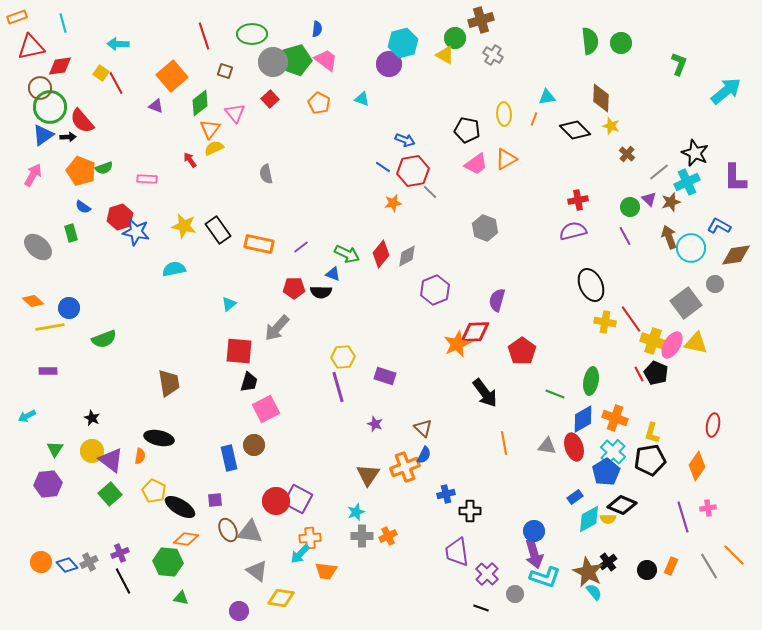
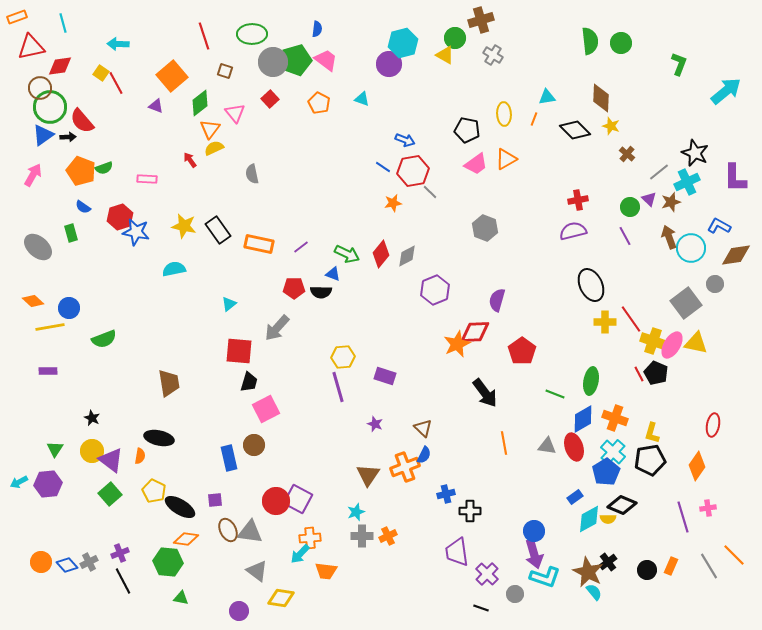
gray semicircle at (266, 174): moved 14 px left
yellow cross at (605, 322): rotated 10 degrees counterclockwise
cyan arrow at (27, 416): moved 8 px left, 66 px down
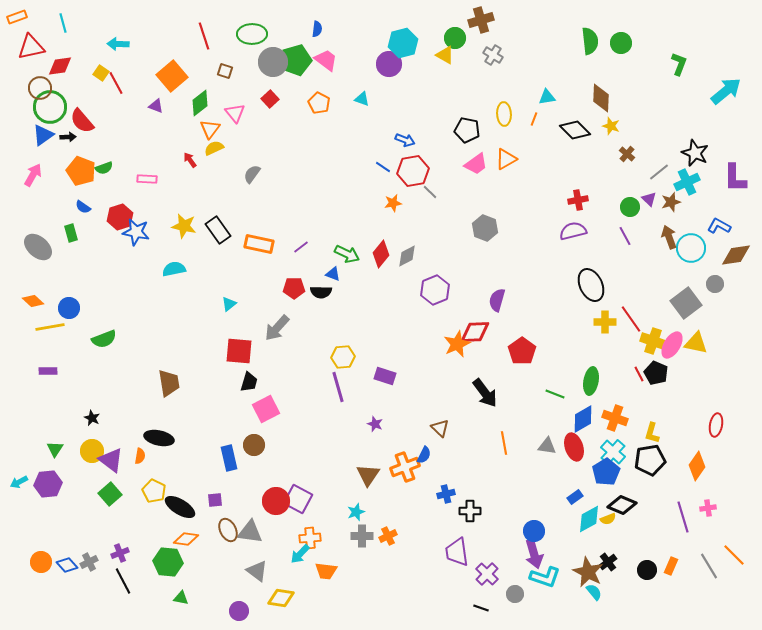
gray semicircle at (252, 174): rotated 48 degrees clockwise
red ellipse at (713, 425): moved 3 px right
brown triangle at (423, 428): moved 17 px right
yellow semicircle at (608, 519): rotated 21 degrees counterclockwise
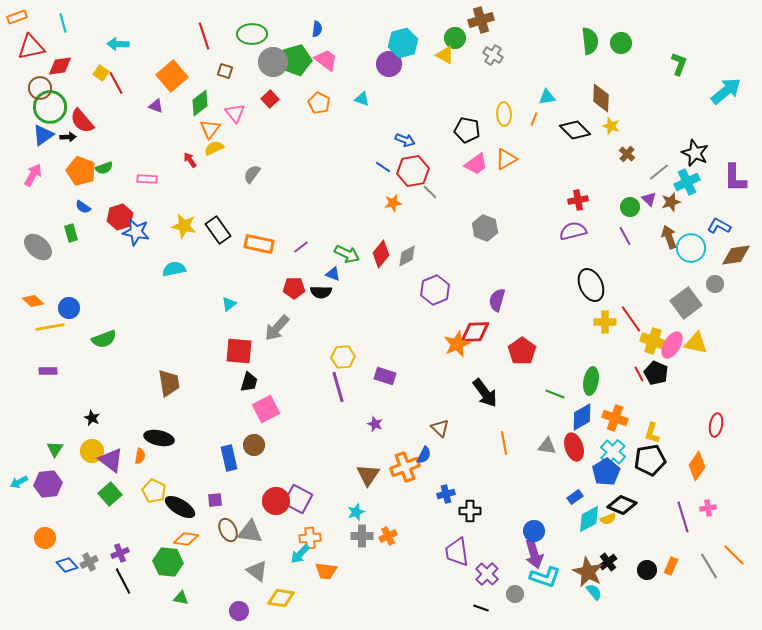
blue diamond at (583, 419): moved 1 px left, 2 px up
orange circle at (41, 562): moved 4 px right, 24 px up
